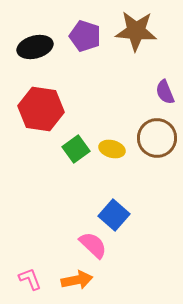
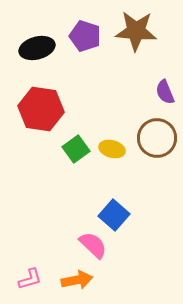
black ellipse: moved 2 px right, 1 px down
pink L-shape: rotated 95 degrees clockwise
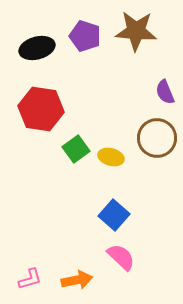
yellow ellipse: moved 1 px left, 8 px down
pink semicircle: moved 28 px right, 12 px down
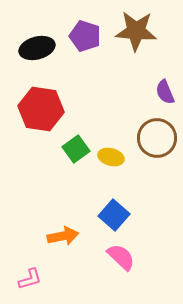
orange arrow: moved 14 px left, 44 px up
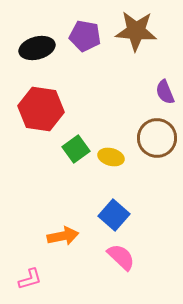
purple pentagon: rotated 8 degrees counterclockwise
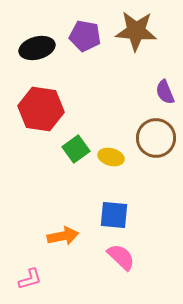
brown circle: moved 1 px left
blue square: rotated 36 degrees counterclockwise
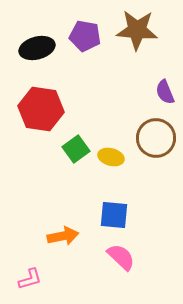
brown star: moved 1 px right, 1 px up
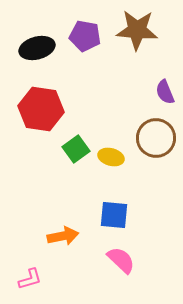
pink semicircle: moved 3 px down
